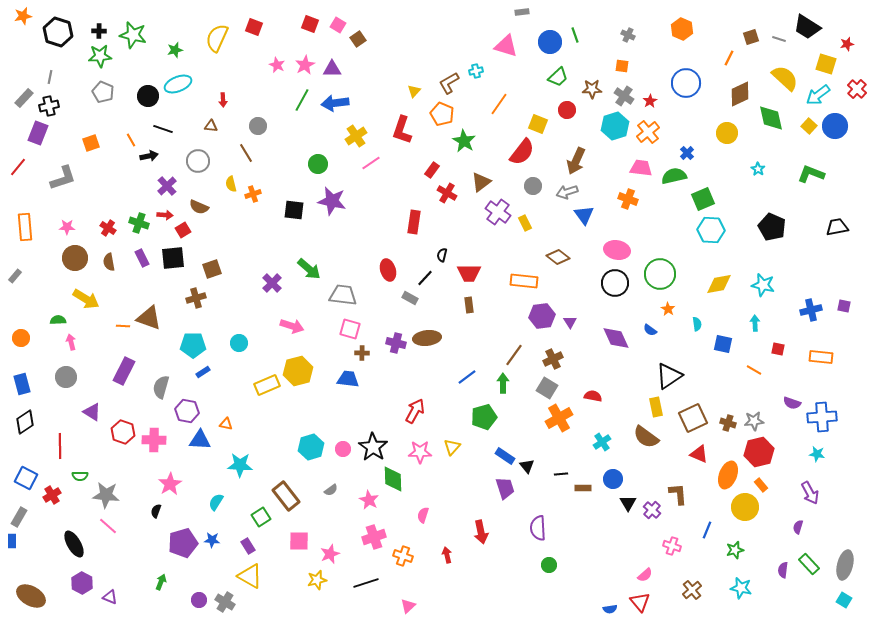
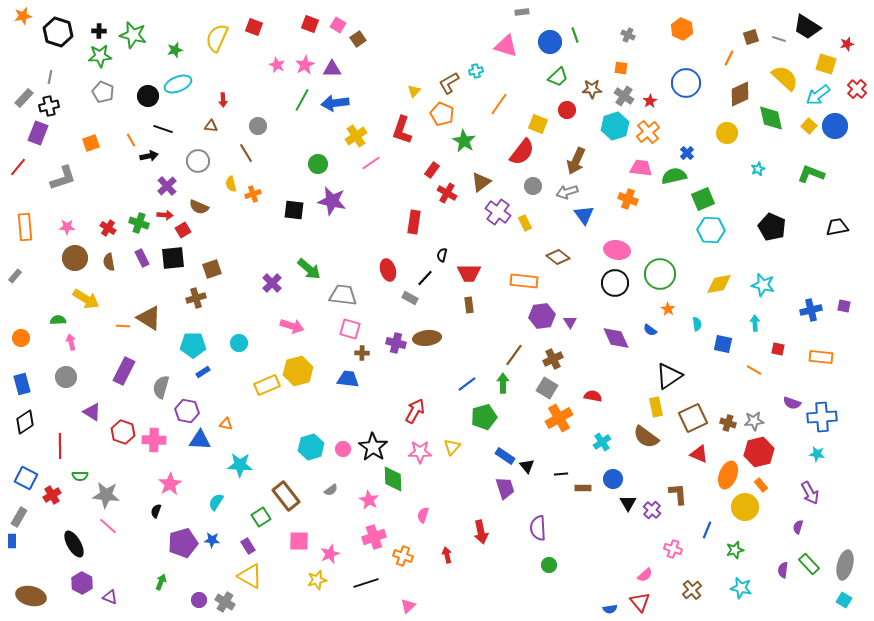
orange square at (622, 66): moved 1 px left, 2 px down
cyan star at (758, 169): rotated 16 degrees clockwise
brown triangle at (149, 318): rotated 12 degrees clockwise
blue line at (467, 377): moved 7 px down
pink cross at (672, 546): moved 1 px right, 3 px down
brown ellipse at (31, 596): rotated 16 degrees counterclockwise
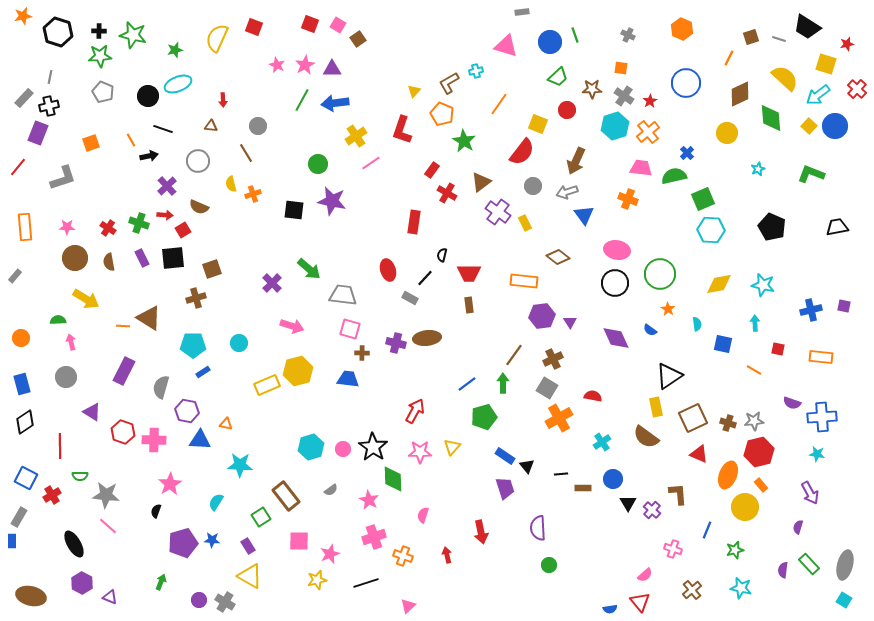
green diamond at (771, 118): rotated 8 degrees clockwise
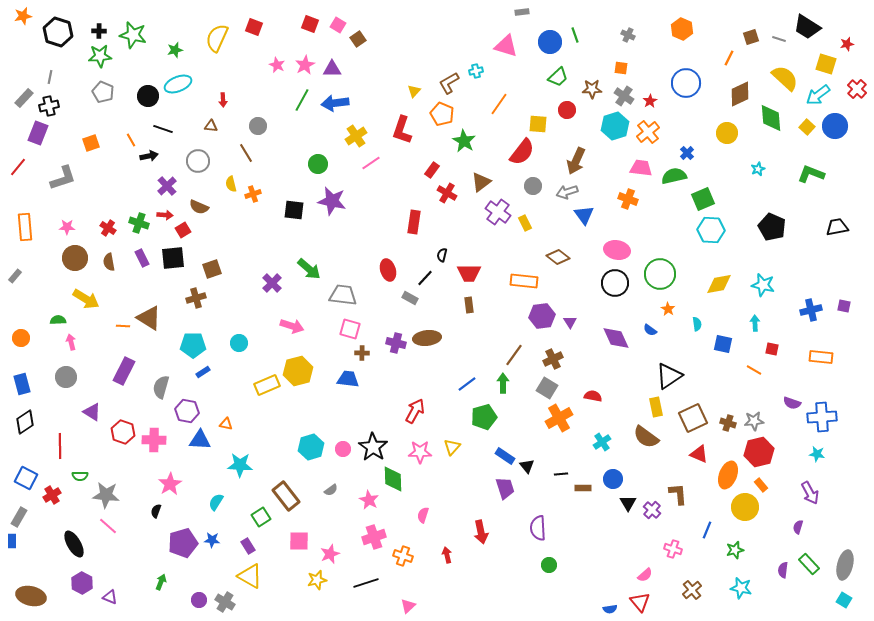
yellow square at (538, 124): rotated 18 degrees counterclockwise
yellow square at (809, 126): moved 2 px left, 1 px down
red square at (778, 349): moved 6 px left
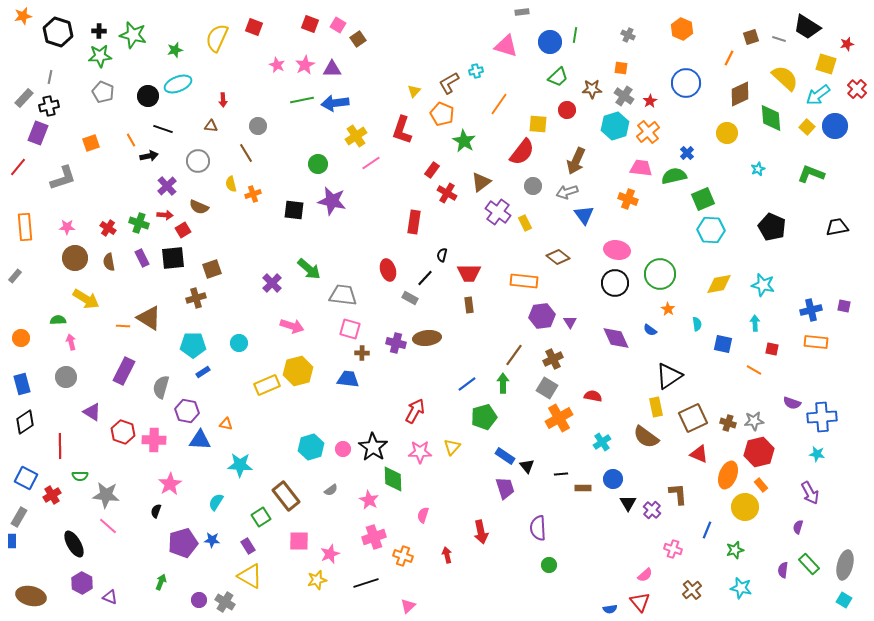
green line at (575, 35): rotated 28 degrees clockwise
green line at (302, 100): rotated 50 degrees clockwise
orange rectangle at (821, 357): moved 5 px left, 15 px up
